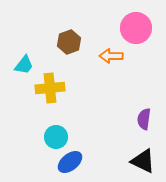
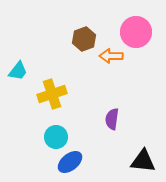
pink circle: moved 4 px down
brown hexagon: moved 15 px right, 3 px up
cyan trapezoid: moved 6 px left, 6 px down
yellow cross: moved 2 px right, 6 px down; rotated 12 degrees counterclockwise
purple semicircle: moved 32 px left
black triangle: rotated 20 degrees counterclockwise
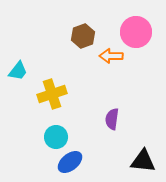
brown hexagon: moved 1 px left, 3 px up
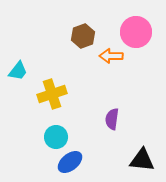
black triangle: moved 1 px left, 1 px up
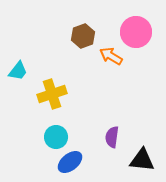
orange arrow: rotated 30 degrees clockwise
purple semicircle: moved 18 px down
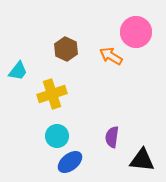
brown hexagon: moved 17 px left, 13 px down; rotated 15 degrees counterclockwise
cyan circle: moved 1 px right, 1 px up
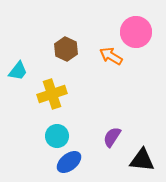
purple semicircle: rotated 25 degrees clockwise
blue ellipse: moved 1 px left
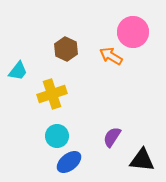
pink circle: moved 3 px left
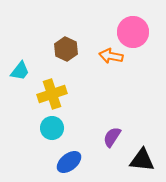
orange arrow: rotated 20 degrees counterclockwise
cyan trapezoid: moved 2 px right
cyan circle: moved 5 px left, 8 px up
